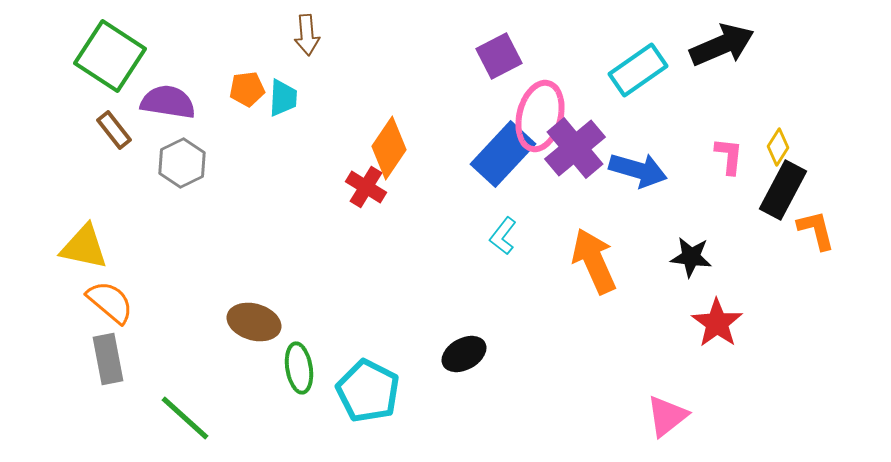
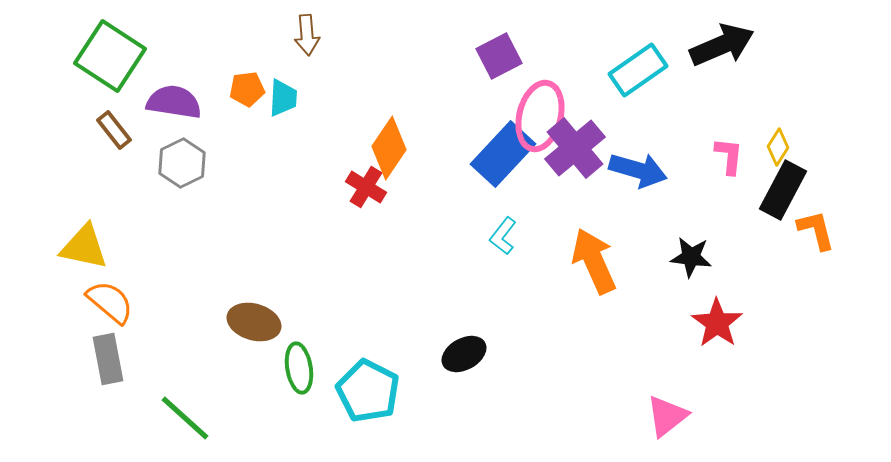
purple semicircle: moved 6 px right
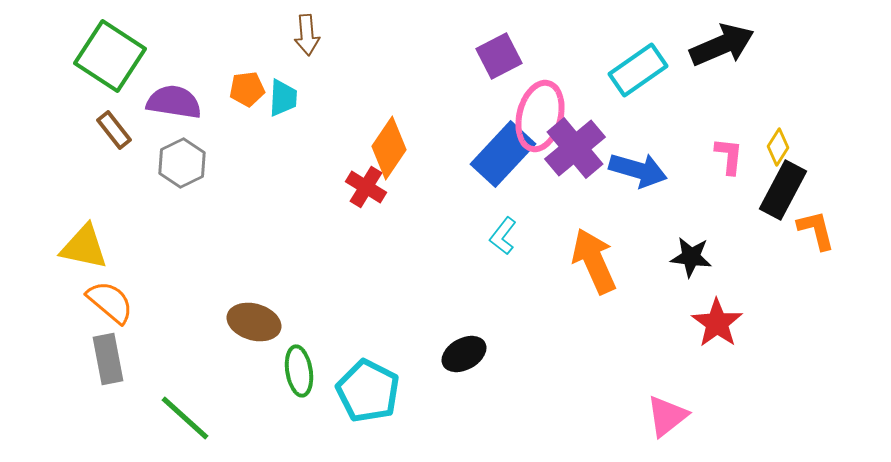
green ellipse: moved 3 px down
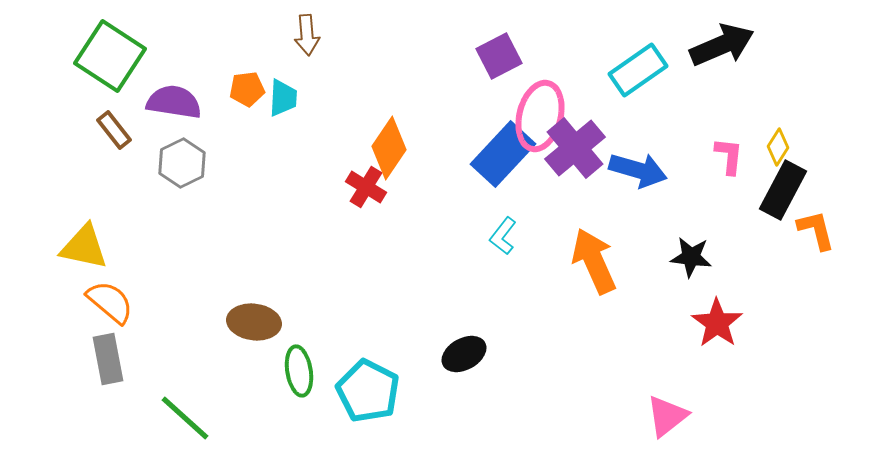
brown ellipse: rotated 9 degrees counterclockwise
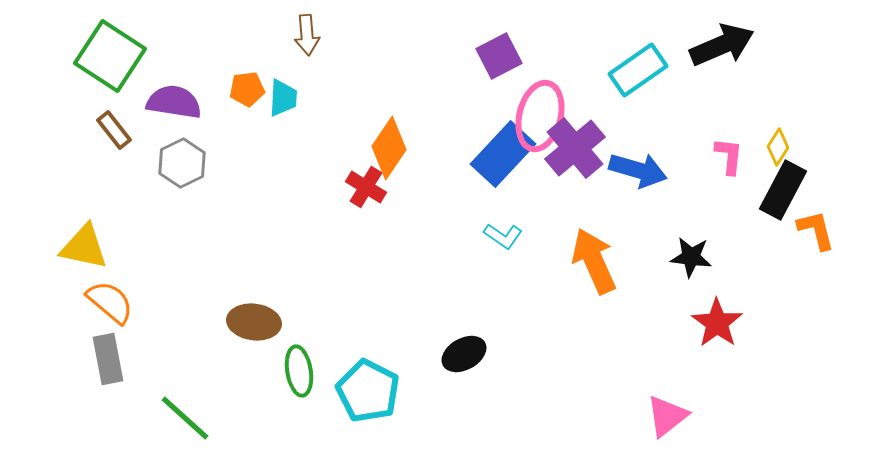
cyan L-shape: rotated 93 degrees counterclockwise
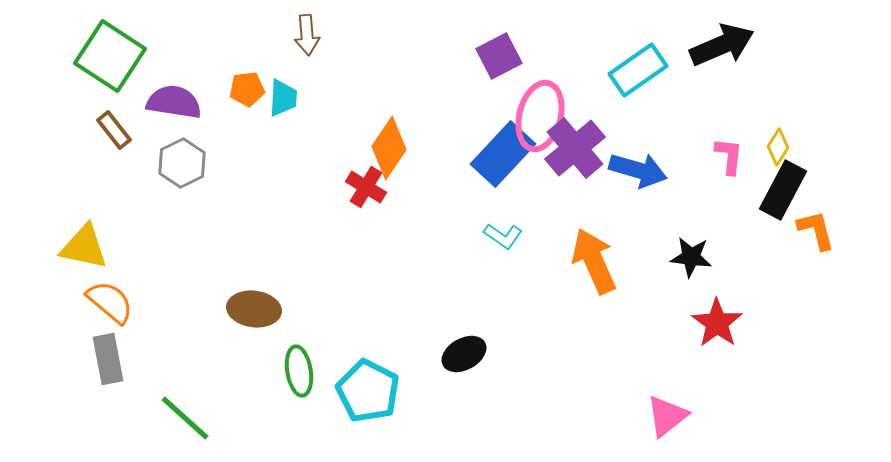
brown ellipse: moved 13 px up
